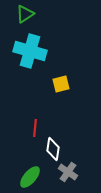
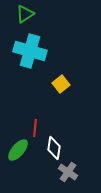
yellow square: rotated 24 degrees counterclockwise
white diamond: moved 1 px right, 1 px up
green ellipse: moved 12 px left, 27 px up
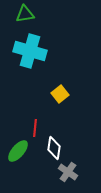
green triangle: rotated 24 degrees clockwise
yellow square: moved 1 px left, 10 px down
green ellipse: moved 1 px down
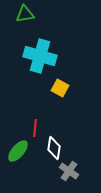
cyan cross: moved 10 px right, 5 px down
yellow square: moved 6 px up; rotated 24 degrees counterclockwise
gray cross: moved 1 px right, 1 px up
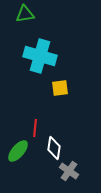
yellow square: rotated 36 degrees counterclockwise
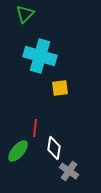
green triangle: rotated 36 degrees counterclockwise
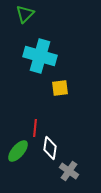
white diamond: moved 4 px left
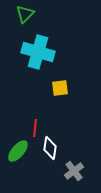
cyan cross: moved 2 px left, 4 px up
gray cross: moved 5 px right; rotated 18 degrees clockwise
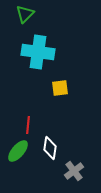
cyan cross: rotated 8 degrees counterclockwise
red line: moved 7 px left, 3 px up
